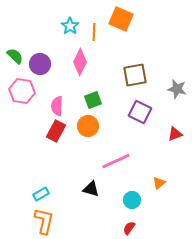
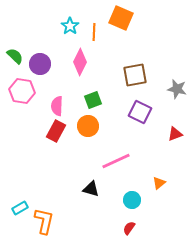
orange square: moved 1 px up
cyan rectangle: moved 21 px left, 14 px down
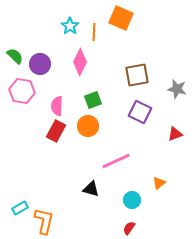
brown square: moved 2 px right
